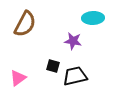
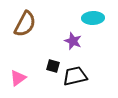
purple star: rotated 12 degrees clockwise
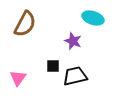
cyan ellipse: rotated 20 degrees clockwise
black square: rotated 16 degrees counterclockwise
pink triangle: rotated 18 degrees counterclockwise
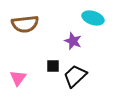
brown semicircle: rotated 56 degrees clockwise
black trapezoid: rotated 30 degrees counterclockwise
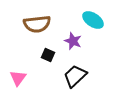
cyan ellipse: moved 2 px down; rotated 15 degrees clockwise
brown semicircle: moved 12 px right
black square: moved 5 px left, 11 px up; rotated 24 degrees clockwise
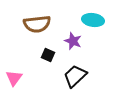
cyan ellipse: rotated 25 degrees counterclockwise
pink triangle: moved 4 px left
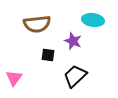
black square: rotated 16 degrees counterclockwise
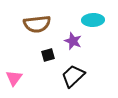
cyan ellipse: rotated 10 degrees counterclockwise
black square: rotated 24 degrees counterclockwise
black trapezoid: moved 2 px left
